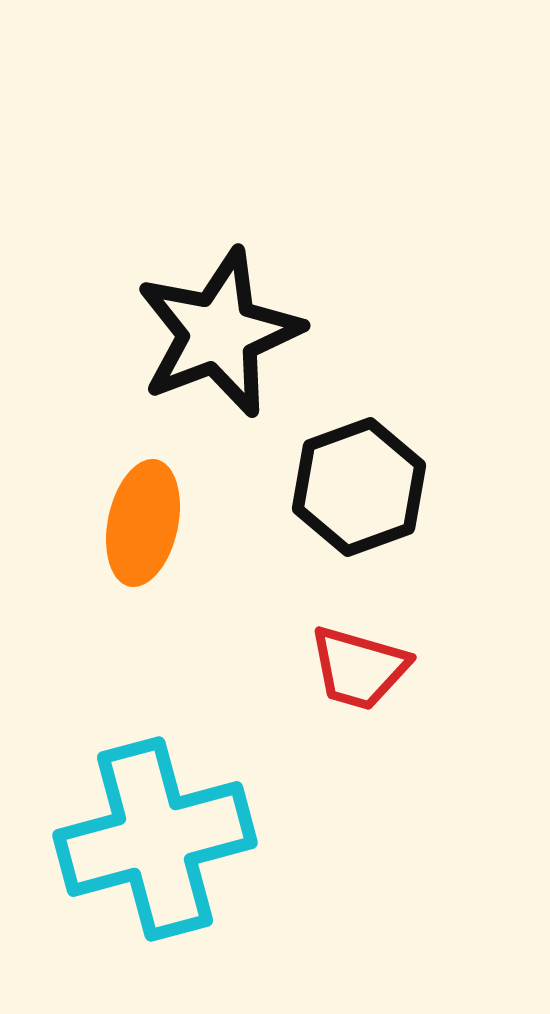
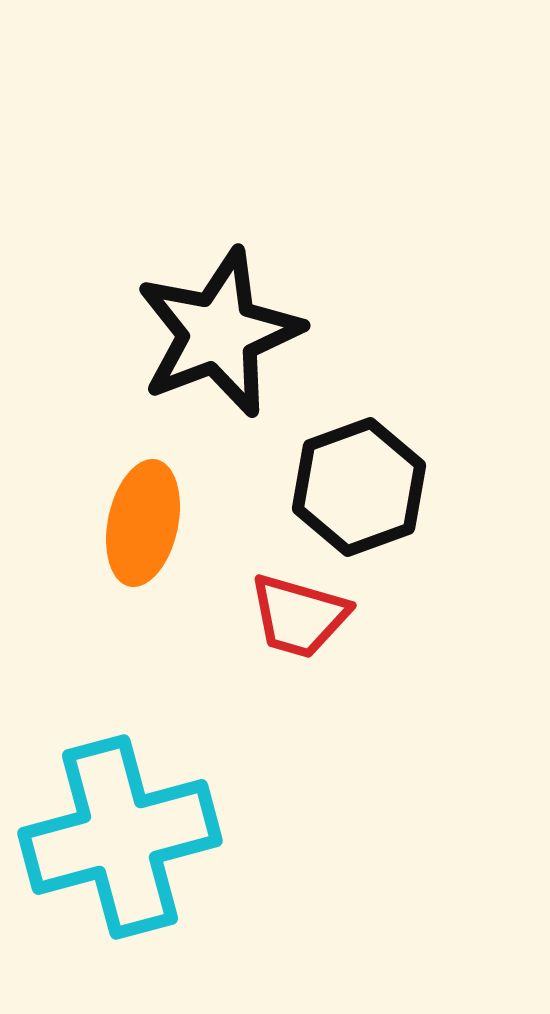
red trapezoid: moved 60 px left, 52 px up
cyan cross: moved 35 px left, 2 px up
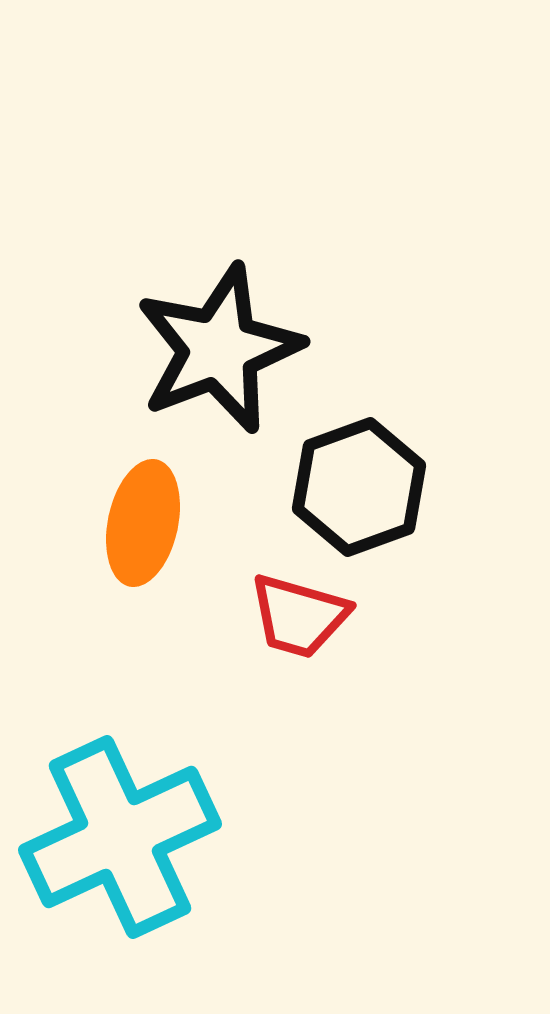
black star: moved 16 px down
cyan cross: rotated 10 degrees counterclockwise
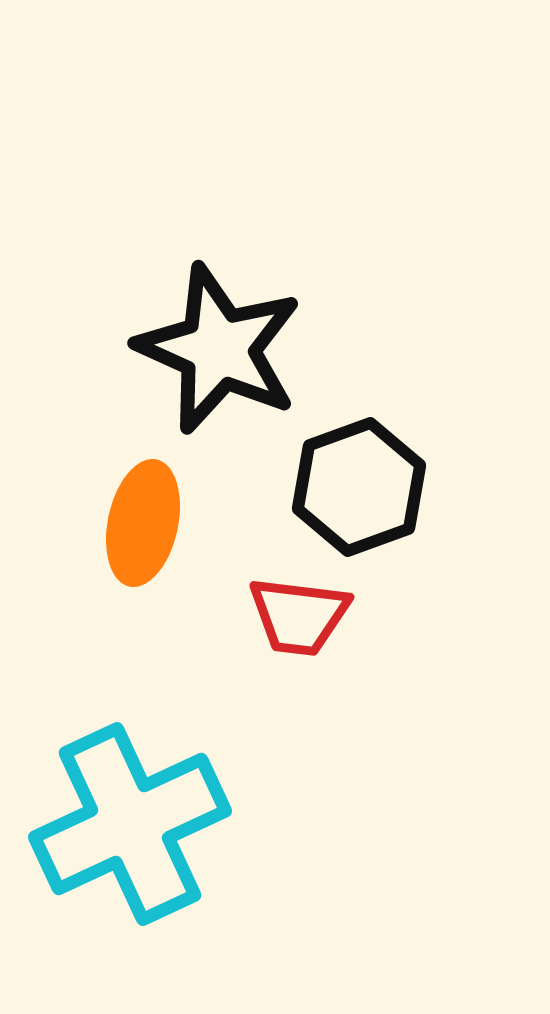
black star: rotated 27 degrees counterclockwise
red trapezoid: rotated 9 degrees counterclockwise
cyan cross: moved 10 px right, 13 px up
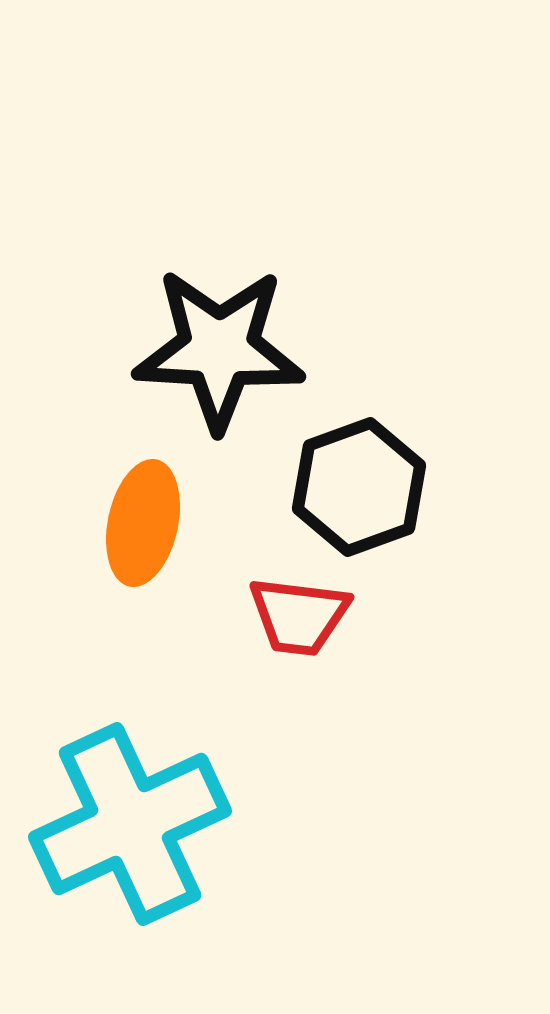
black star: rotated 21 degrees counterclockwise
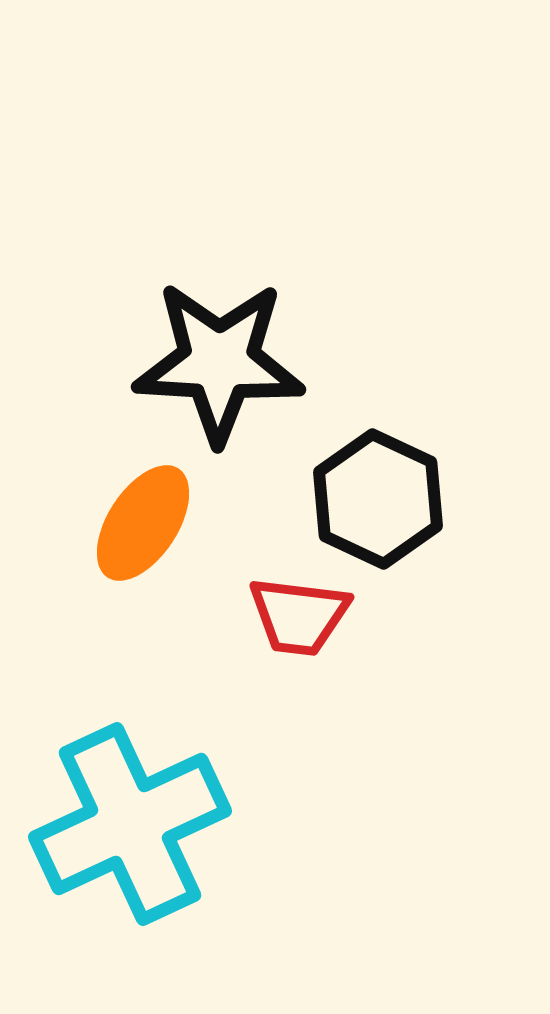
black star: moved 13 px down
black hexagon: moved 19 px right, 12 px down; rotated 15 degrees counterclockwise
orange ellipse: rotated 21 degrees clockwise
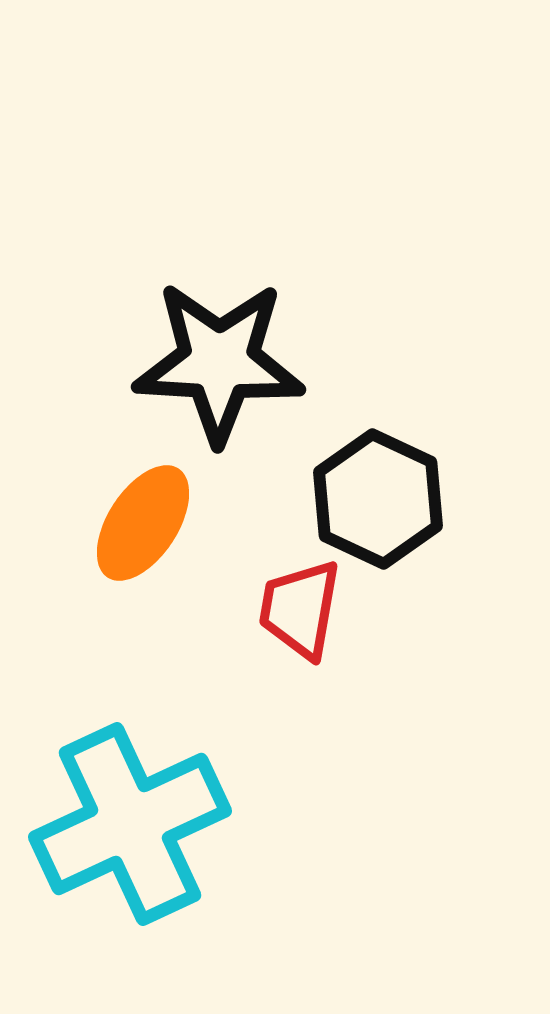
red trapezoid: moved 1 px right, 7 px up; rotated 93 degrees clockwise
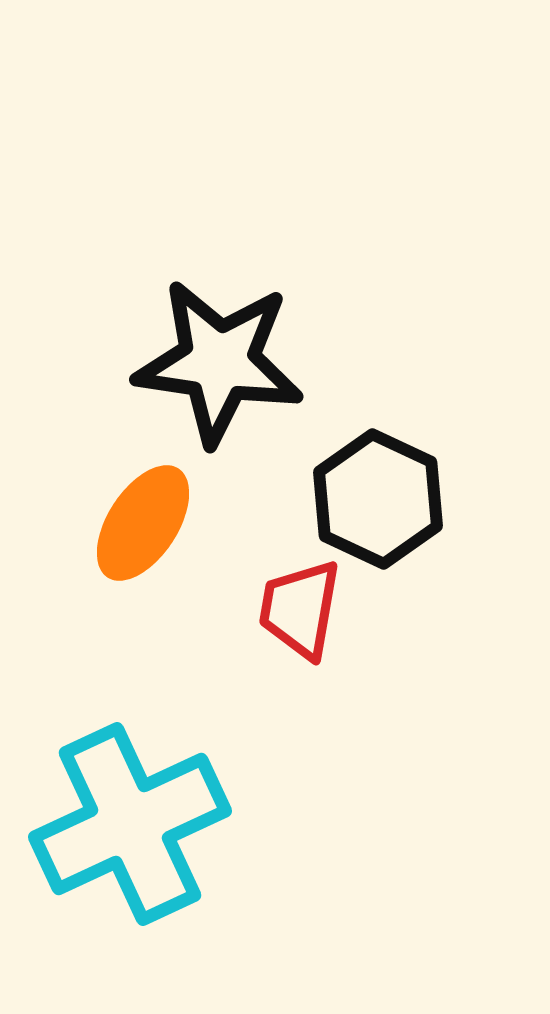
black star: rotated 5 degrees clockwise
